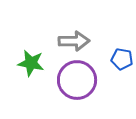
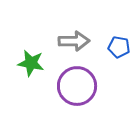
blue pentagon: moved 3 px left, 12 px up
purple circle: moved 6 px down
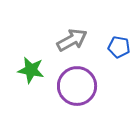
gray arrow: moved 2 px left, 1 px up; rotated 28 degrees counterclockwise
green star: moved 7 px down
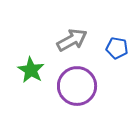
blue pentagon: moved 2 px left, 1 px down
green star: rotated 20 degrees clockwise
